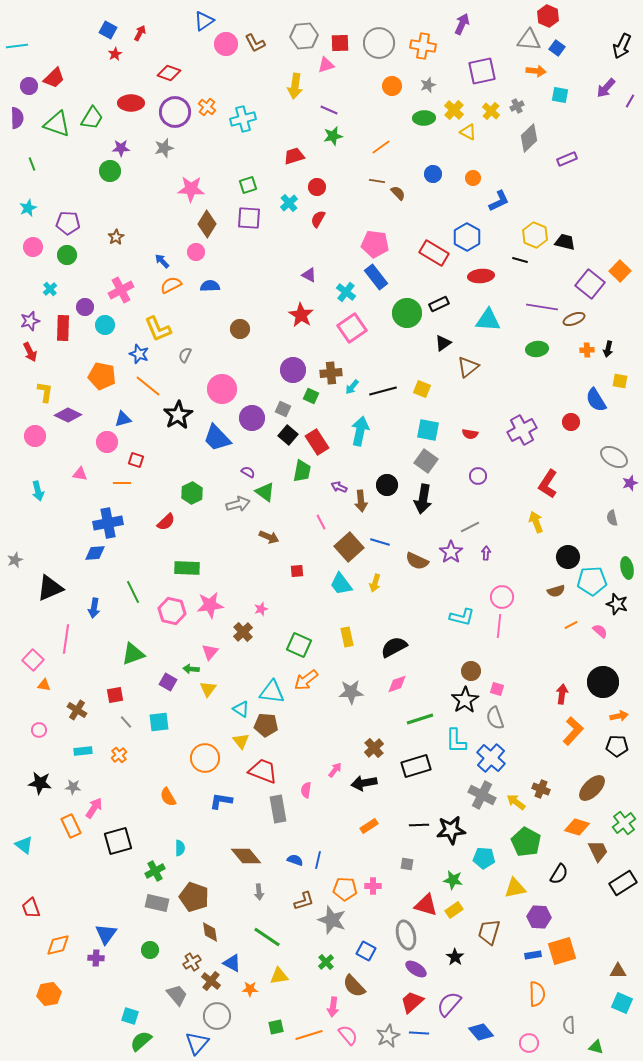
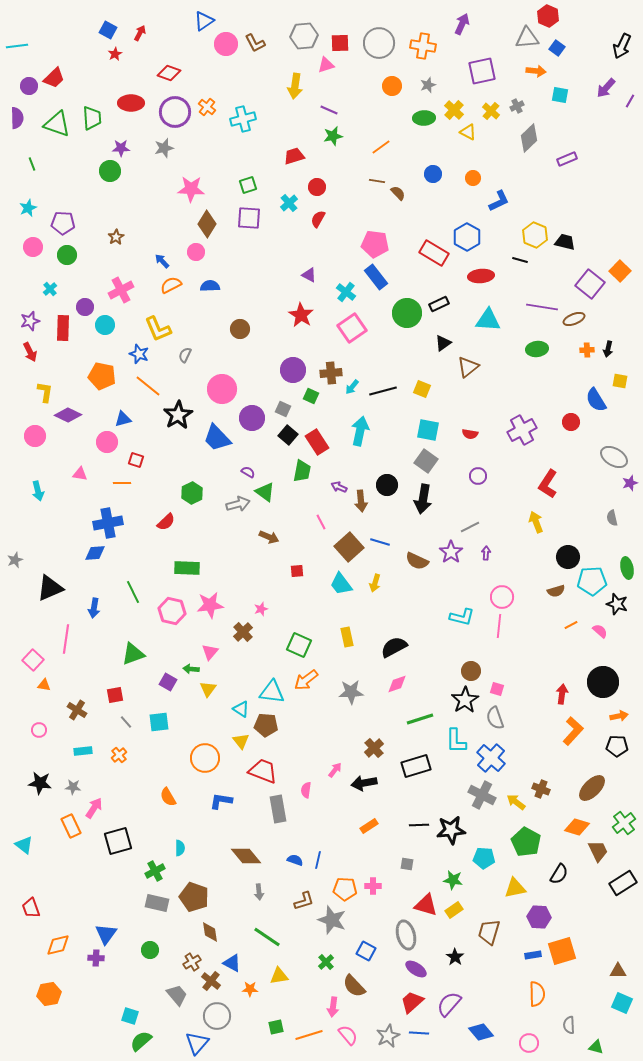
gray triangle at (529, 40): moved 2 px left, 2 px up; rotated 10 degrees counterclockwise
green trapezoid at (92, 118): rotated 35 degrees counterclockwise
purple pentagon at (68, 223): moved 5 px left
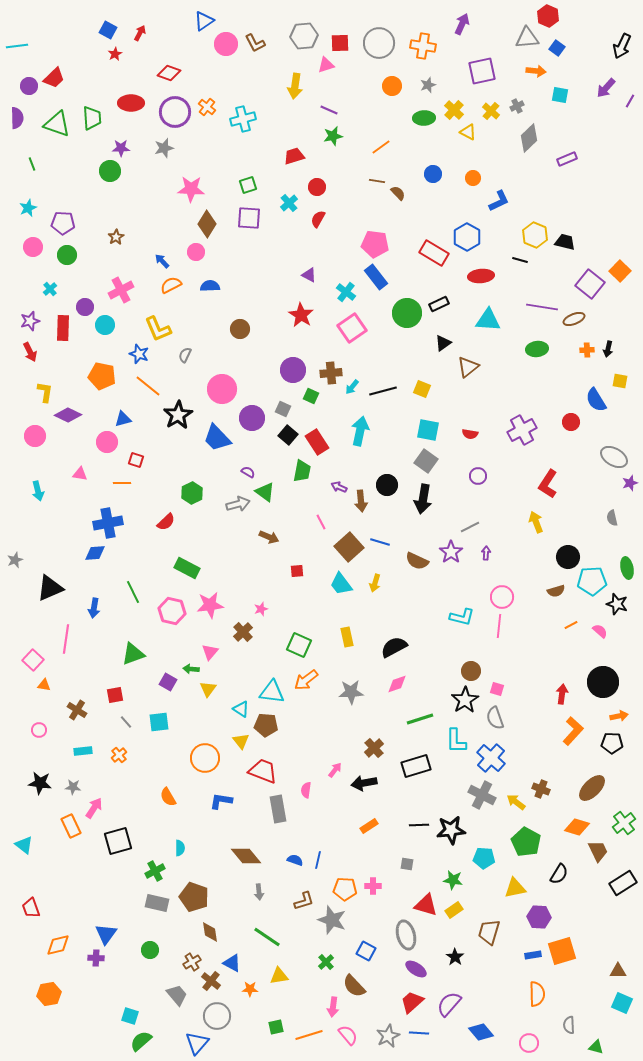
green rectangle at (187, 568): rotated 25 degrees clockwise
black pentagon at (617, 746): moved 5 px left, 3 px up
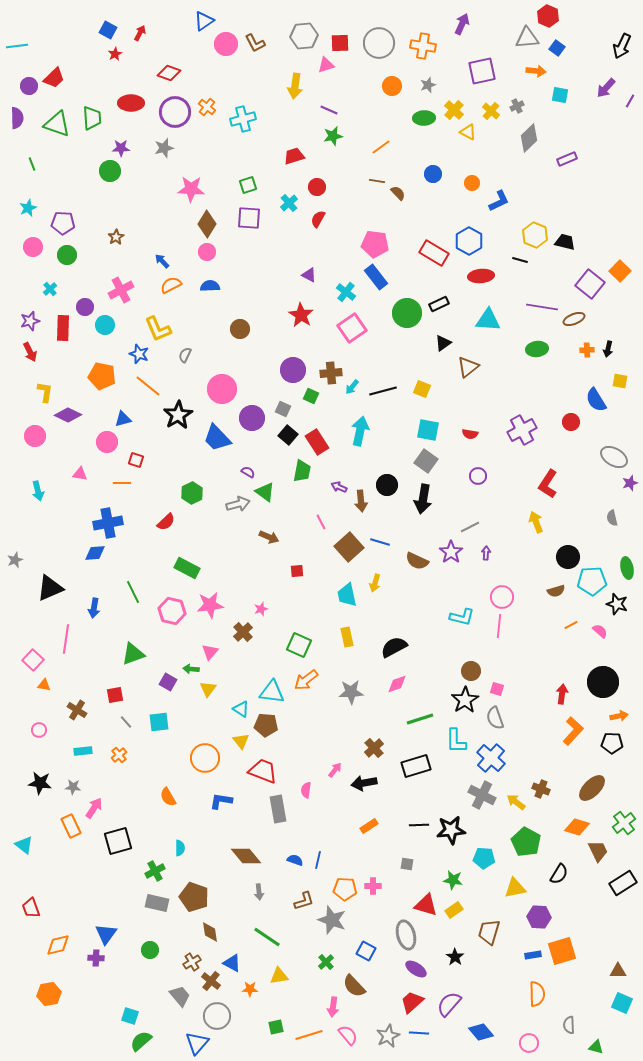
orange circle at (473, 178): moved 1 px left, 5 px down
blue hexagon at (467, 237): moved 2 px right, 4 px down
pink circle at (196, 252): moved 11 px right
cyan trapezoid at (341, 584): moved 6 px right, 11 px down; rotated 25 degrees clockwise
gray trapezoid at (177, 995): moved 3 px right, 1 px down
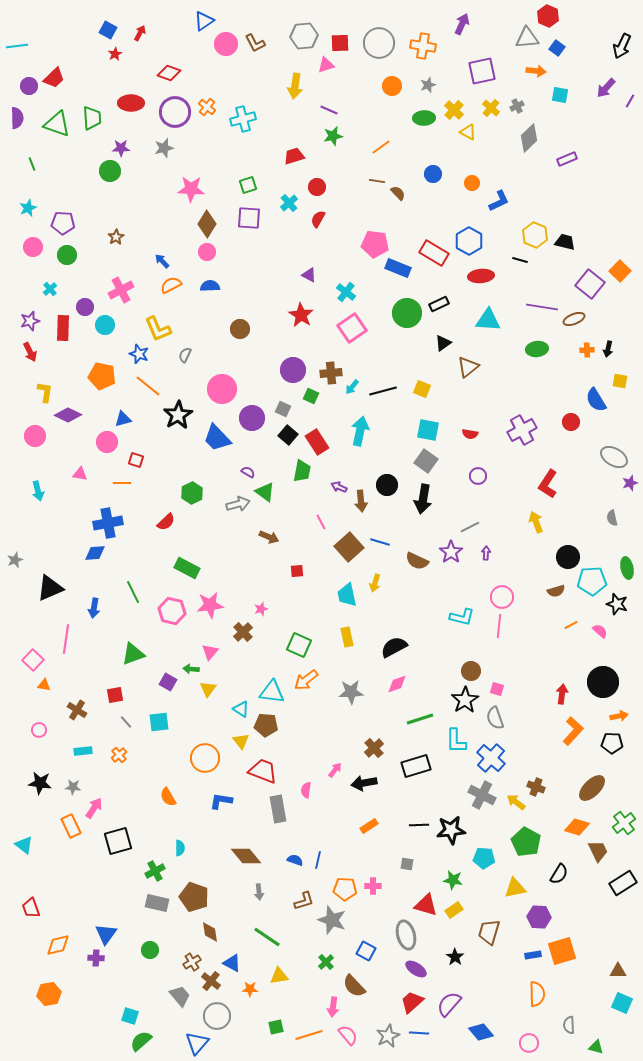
yellow cross at (491, 111): moved 3 px up
blue rectangle at (376, 277): moved 22 px right, 9 px up; rotated 30 degrees counterclockwise
brown cross at (541, 789): moved 5 px left, 2 px up
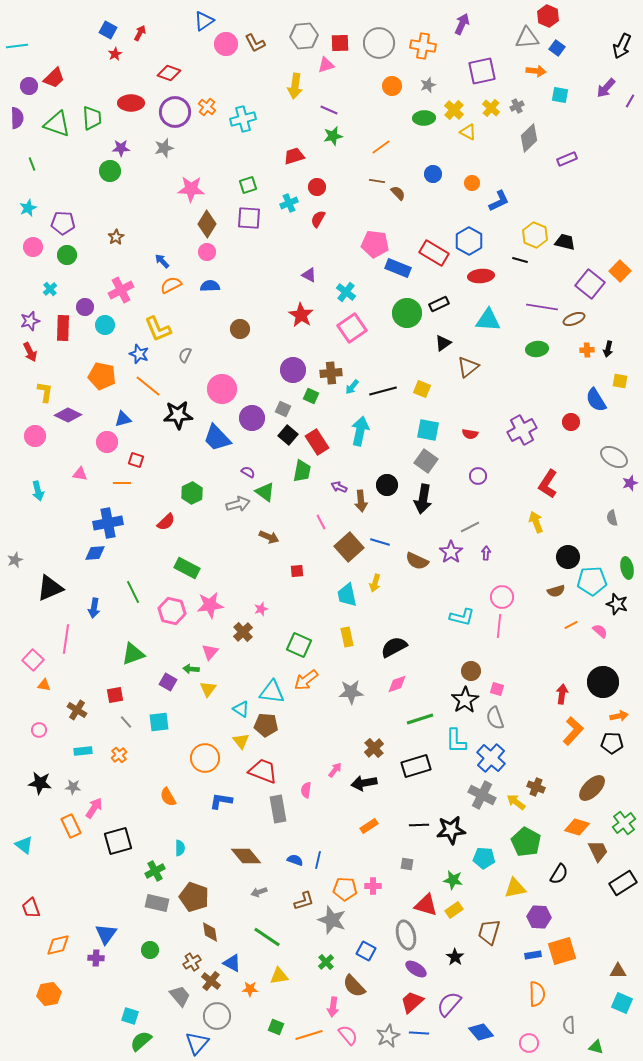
cyan cross at (289, 203): rotated 18 degrees clockwise
black star at (178, 415): rotated 28 degrees clockwise
gray arrow at (259, 892): rotated 77 degrees clockwise
green square at (276, 1027): rotated 35 degrees clockwise
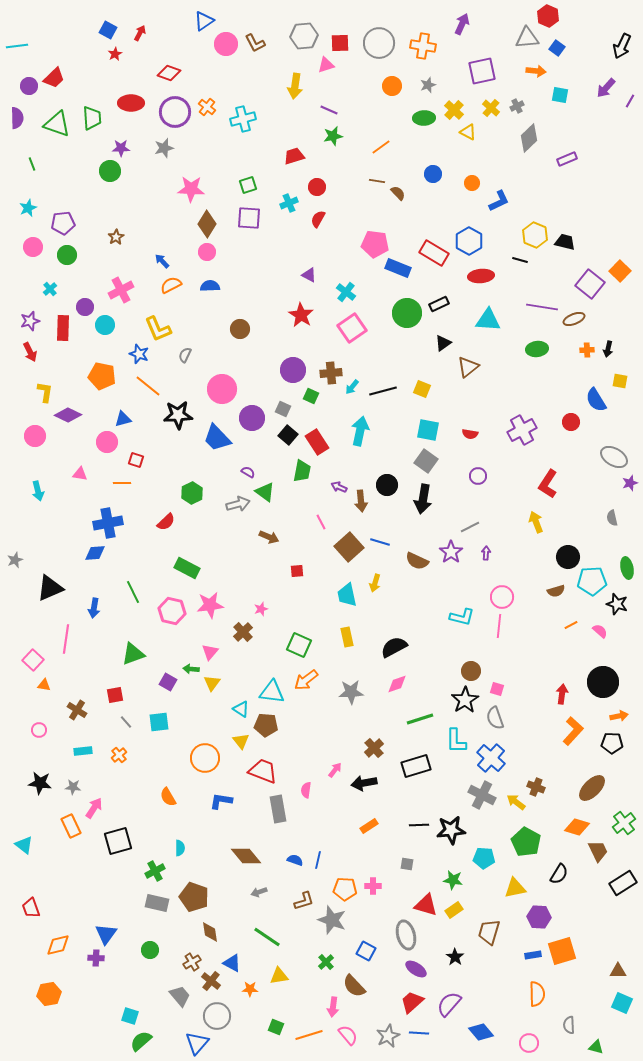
purple pentagon at (63, 223): rotated 10 degrees counterclockwise
yellow triangle at (208, 689): moved 4 px right, 6 px up
